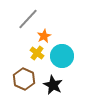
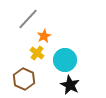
cyan circle: moved 3 px right, 4 px down
black star: moved 17 px right
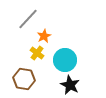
brown hexagon: rotated 15 degrees counterclockwise
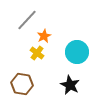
gray line: moved 1 px left, 1 px down
cyan circle: moved 12 px right, 8 px up
brown hexagon: moved 2 px left, 5 px down
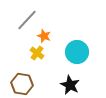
orange star: rotated 24 degrees counterclockwise
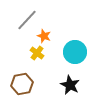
cyan circle: moved 2 px left
brown hexagon: rotated 20 degrees counterclockwise
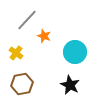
yellow cross: moved 21 px left
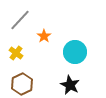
gray line: moved 7 px left
orange star: rotated 16 degrees clockwise
brown hexagon: rotated 15 degrees counterclockwise
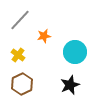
orange star: rotated 24 degrees clockwise
yellow cross: moved 2 px right, 2 px down
black star: rotated 24 degrees clockwise
